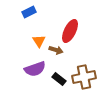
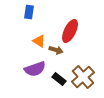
blue rectangle: rotated 56 degrees counterclockwise
orange triangle: rotated 24 degrees counterclockwise
brown cross: moved 1 px left; rotated 30 degrees counterclockwise
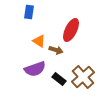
red ellipse: moved 1 px right, 1 px up
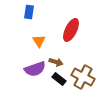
orange triangle: rotated 24 degrees clockwise
brown arrow: moved 12 px down
brown cross: rotated 20 degrees counterclockwise
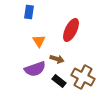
brown arrow: moved 1 px right, 3 px up
black rectangle: moved 2 px down
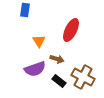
blue rectangle: moved 4 px left, 2 px up
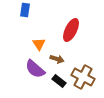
orange triangle: moved 3 px down
purple semicircle: rotated 60 degrees clockwise
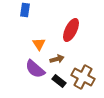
brown arrow: rotated 32 degrees counterclockwise
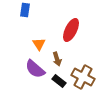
brown arrow: rotated 88 degrees clockwise
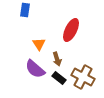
black rectangle: moved 3 px up
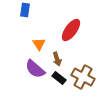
red ellipse: rotated 10 degrees clockwise
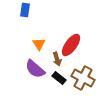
red ellipse: moved 15 px down
brown cross: moved 1 px down
